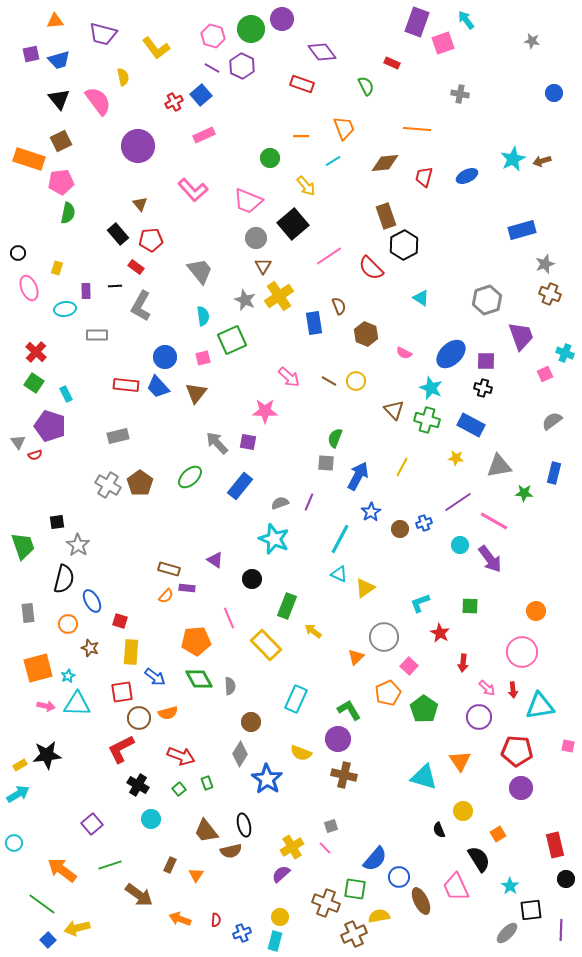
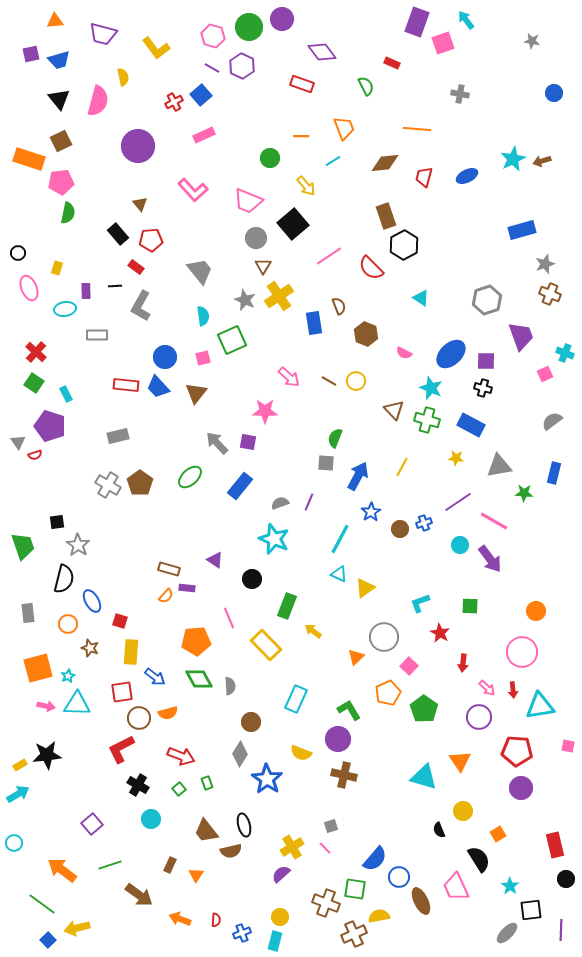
green circle at (251, 29): moved 2 px left, 2 px up
pink semicircle at (98, 101): rotated 52 degrees clockwise
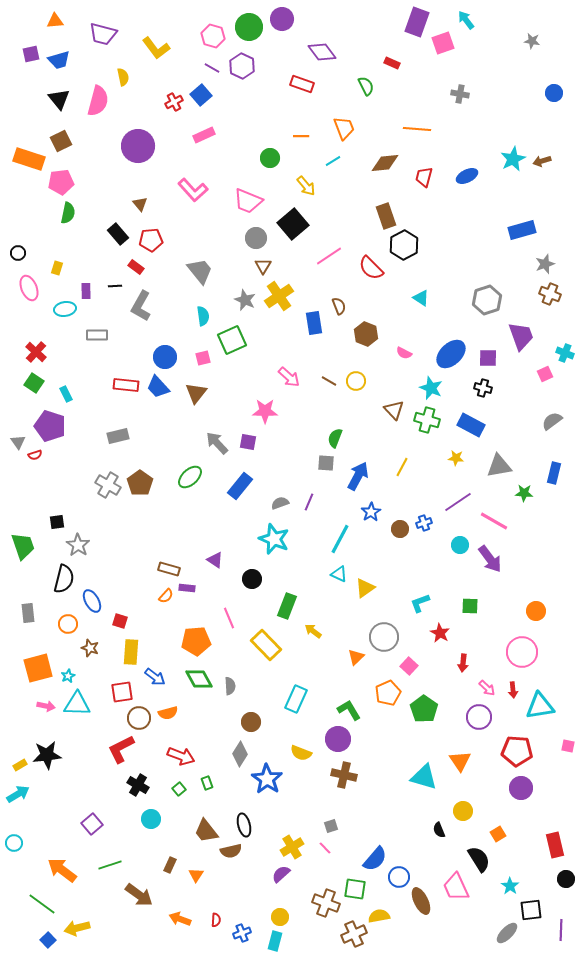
purple square at (486, 361): moved 2 px right, 3 px up
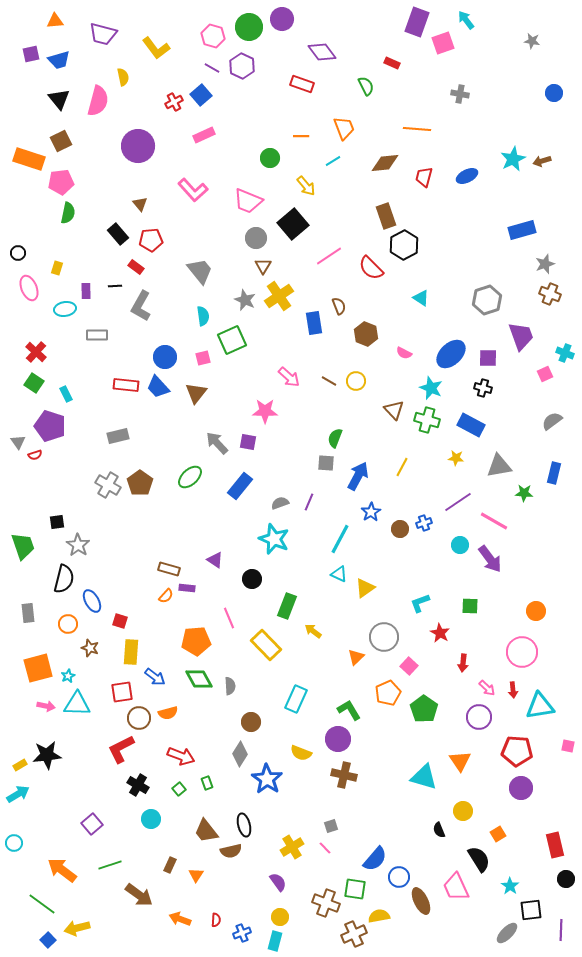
purple semicircle at (281, 874): moved 3 px left, 8 px down; rotated 96 degrees clockwise
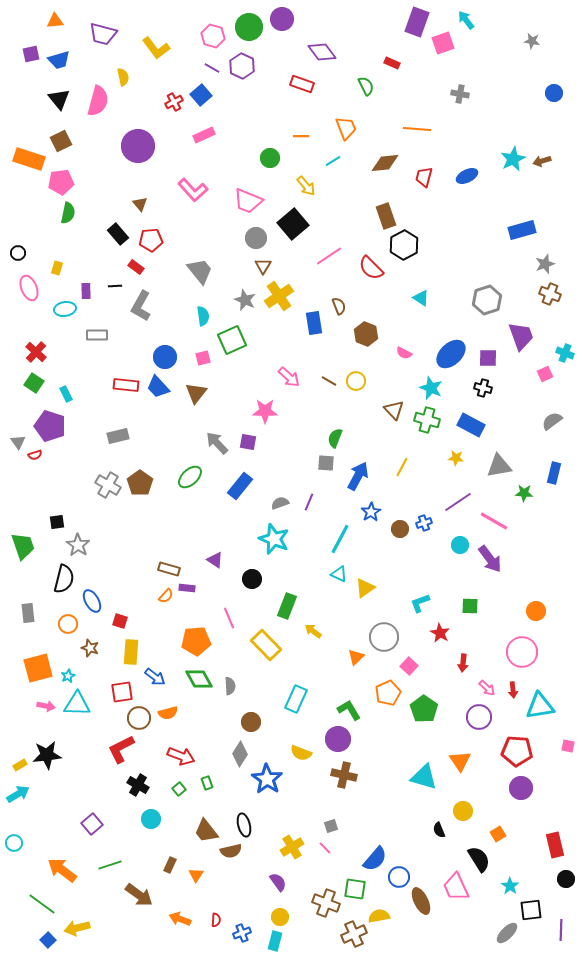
orange trapezoid at (344, 128): moved 2 px right
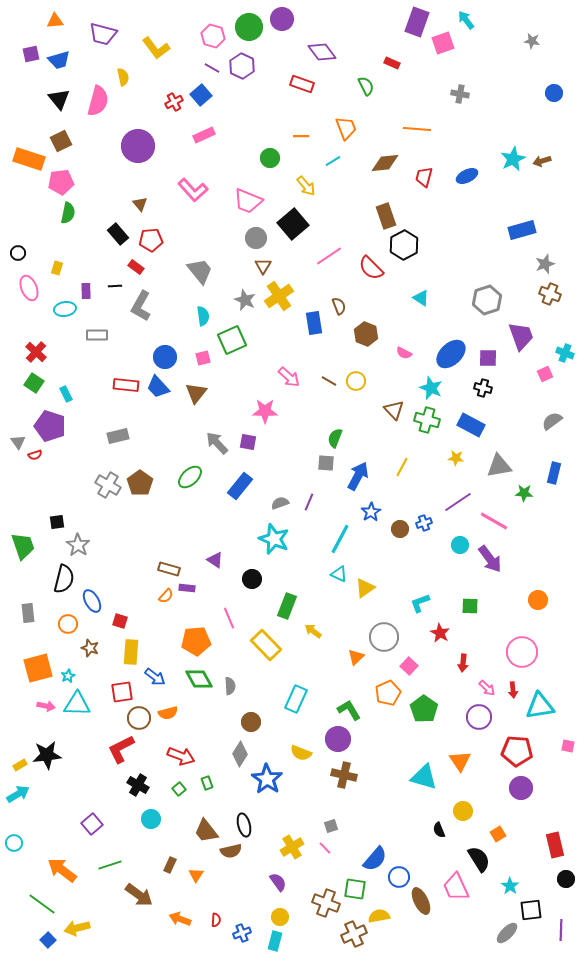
orange circle at (536, 611): moved 2 px right, 11 px up
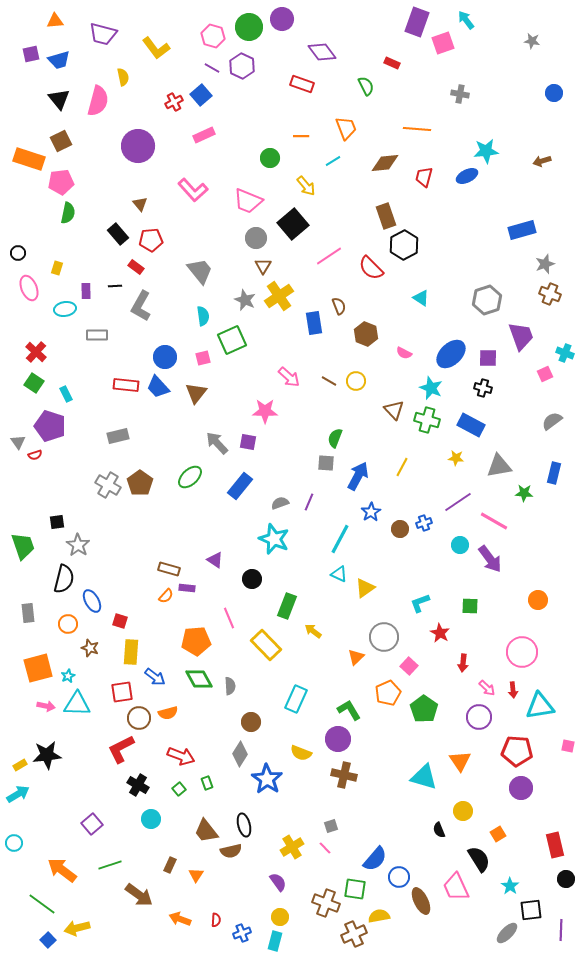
cyan star at (513, 159): moved 27 px left, 8 px up; rotated 20 degrees clockwise
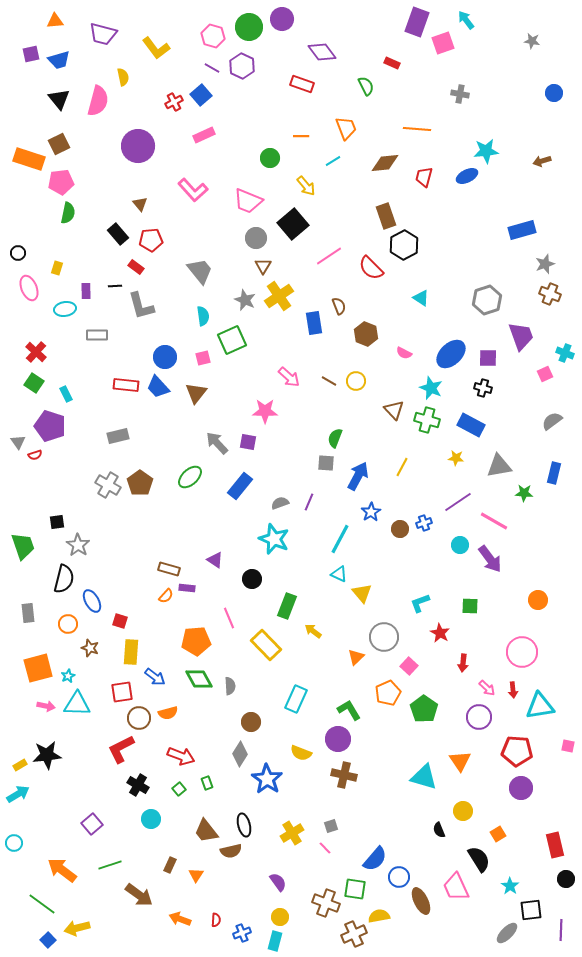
brown square at (61, 141): moved 2 px left, 3 px down
gray L-shape at (141, 306): rotated 44 degrees counterclockwise
yellow triangle at (365, 588): moved 3 px left, 5 px down; rotated 35 degrees counterclockwise
yellow cross at (292, 847): moved 14 px up
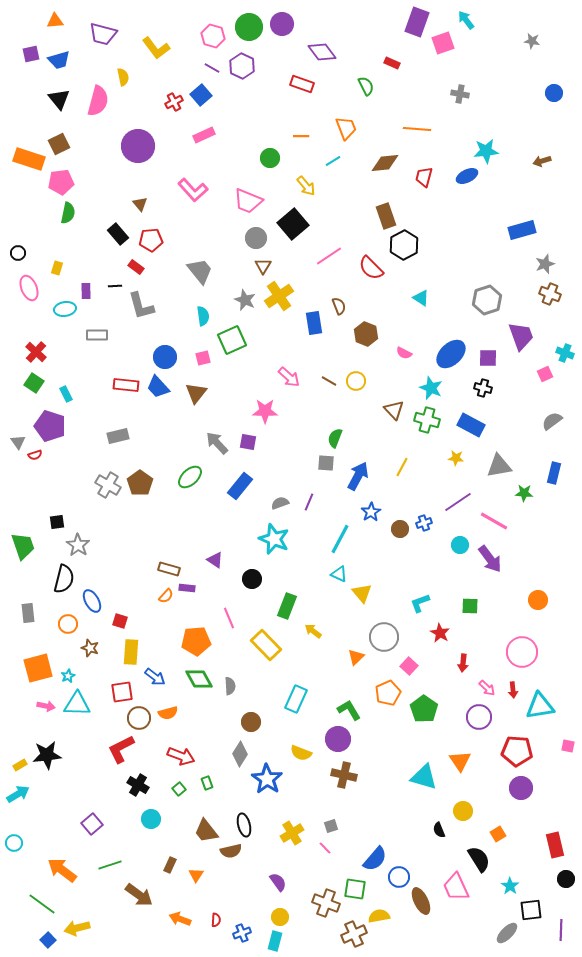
purple circle at (282, 19): moved 5 px down
